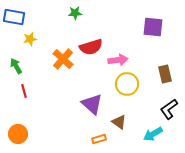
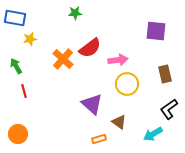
blue rectangle: moved 1 px right, 1 px down
purple square: moved 3 px right, 4 px down
red semicircle: moved 1 px left, 1 px down; rotated 20 degrees counterclockwise
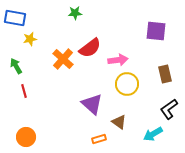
orange circle: moved 8 px right, 3 px down
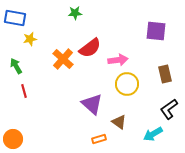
orange circle: moved 13 px left, 2 px down
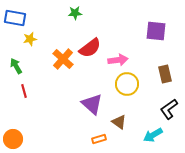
cyan arrow: moved 1 px down
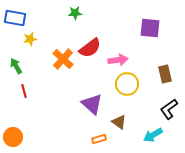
purple square: moved 6 px left, 3 px up
orange circle: moved 2 px up
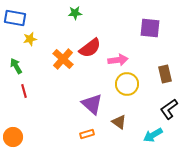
orange rectangle: moved 12 px left, 5 px up
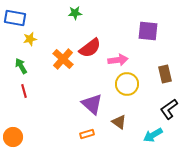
purple square: moved 2 px left, 3 px down
green arrow: moved 5 px right
